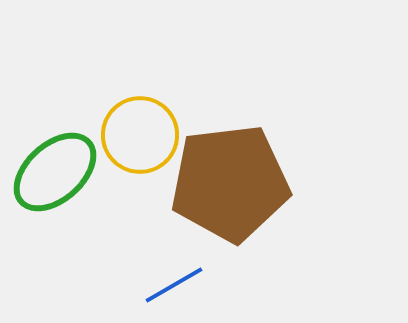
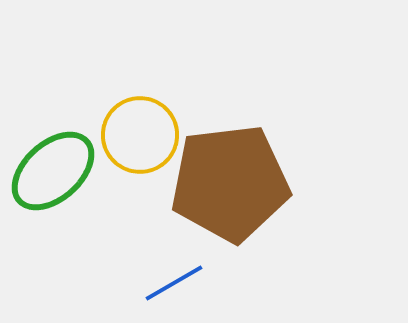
green ellipse: moved 2 px left, 1 px up
blue line: moved 2 px up
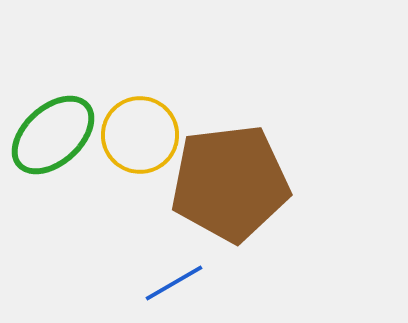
green ellipse: moved 36 px up
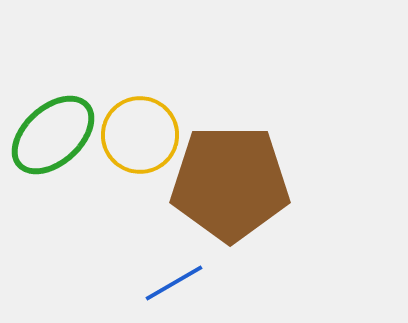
brown pentagon: rotated 7 degrees clockwise
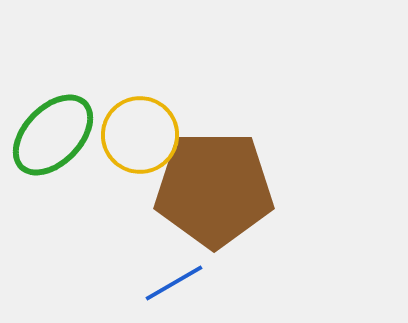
green ellipse: rotated 4 degrees counterclockwise
brown pentagon: moved 16 px left, 6 px down
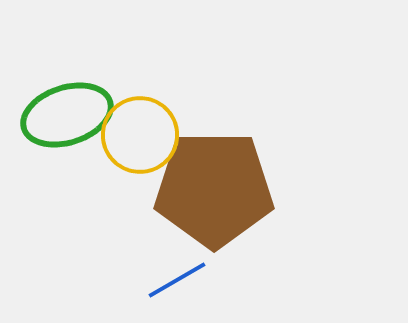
green ellipse: moved 14 px right, 20 px up; rotated 28 degrees clockwise
blue line: moved 3 px right, 3 px up
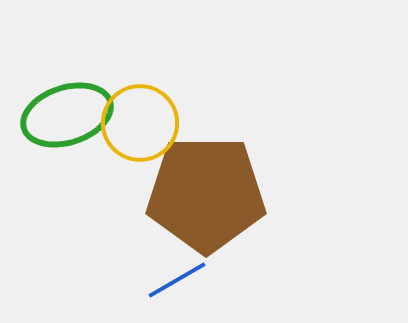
yellow circle: moved 12 px up
brown pentagon: moved 8 px left, 5 px down
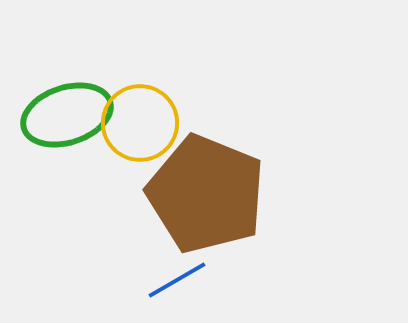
brown pentagon: rotated 22 degrees clockwise
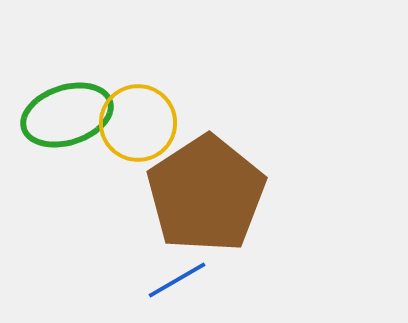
yellow circle: moved 2 px left
brown pentagon: rotated 17 degrees clockwise
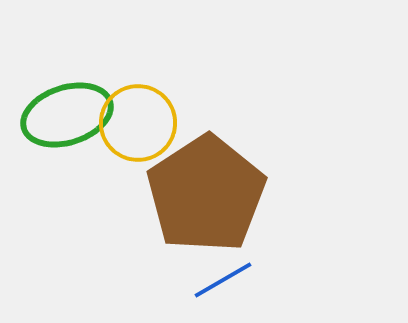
blue line: moved 46 px right
